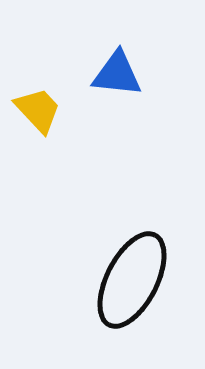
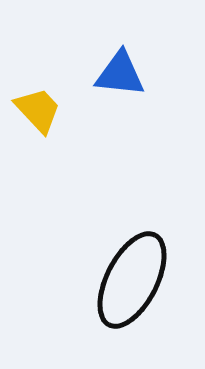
blue triangle: moved 3 px right
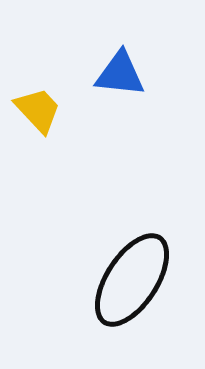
black ellipse: rotated 6 degrees clockwise
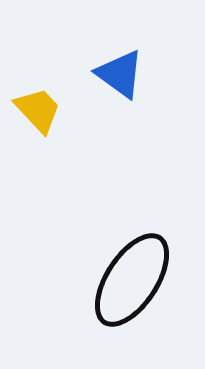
blue triangle: rotated 30 degrees clockwise
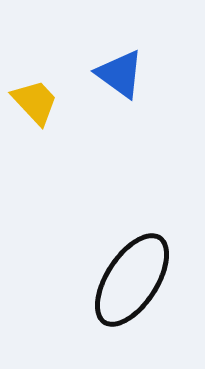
yellow trapezoid: moved 3 px left, 8 px up
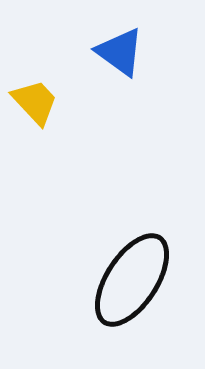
blue triangle: moved 22 px up
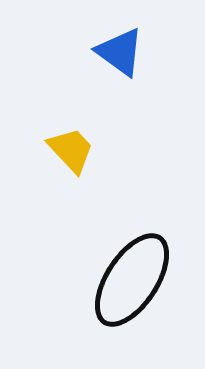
yellow trapezoid: moved 36 px right, 48 px down
